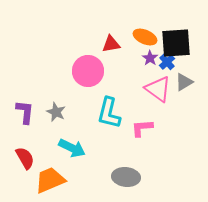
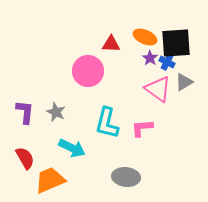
red triangle: rotated 12 degrees clockwise
blue cross: rotated 21 degrees counterclockwise
cyan L-shape: moved 2 px left, 10 px down
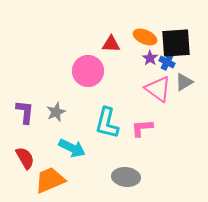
gray star: rotated 24 degrees clockwise
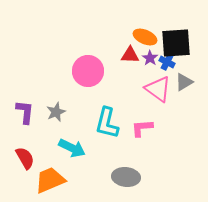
red triangle: moved 19 px right, 11 px down
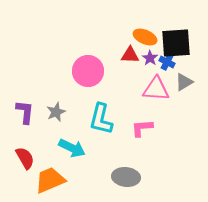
pink triangle: moved 2 px left; rotated 32 degrees counterclockwise
cyan L-shape: moved 6 px left, 4 px up
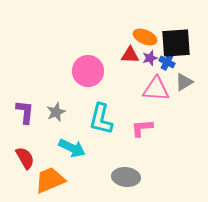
purple star: rotated 21 degrees clockwise
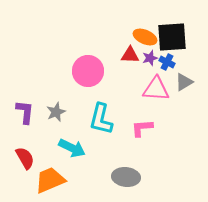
black square: moved 4 px left, 6 px up
